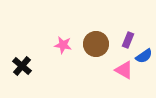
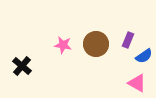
pink triangle: moved 13 px right, 13 px down
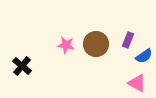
pink star: moved 3 px right
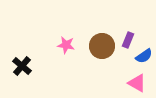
brown circle: moved 6 px right, 2 px down
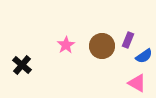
pink star: rotated 30 degrees clockwise
black cross: moved 1 px up
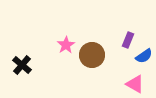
brown circle: moved 10 px left, 9 px down
pink triangle: moved 2 px left, 1 px down
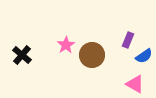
black cross: moved 10 px up
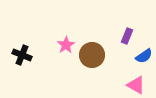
purple rectangle: moved 1 px left, 4 px up
black cross: rotated 18 degrees counterclockwise
pink triangle: moved 1 px right, 1 px down
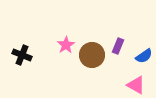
purple rectangle: moved 9 px left, 10 px down
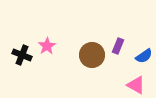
pink star: moved 19 px left, 1 px down
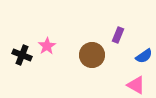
purple rectangle: moved 11 px up
